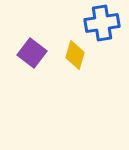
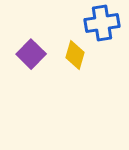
purple square: moved 1 px left, 1 px down; rotated 8 degrees clockwise
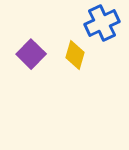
blue cross: rotated 16 degrees counterclockwise
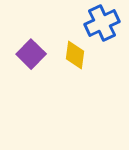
yellow diamond: rotated 8 degrees counterclockwise
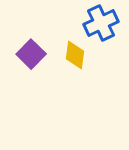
blue cross: moved 1 px left
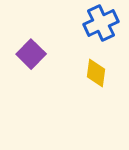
yellow diamond: moved 21 px right, 18 px down
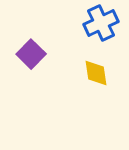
yellow diamond: rotated 16 degrees counterclockwise
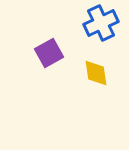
purple square: moved 18 px right, 1 px up; rotated 16 degrees clockwise
